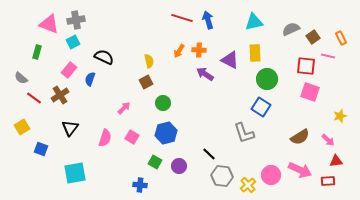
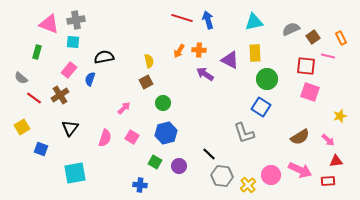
cyan square at (73, 42): rotated 32 degrees clockwise
black semicircle at (104, 57): rotated 36 degrees counterclockwise
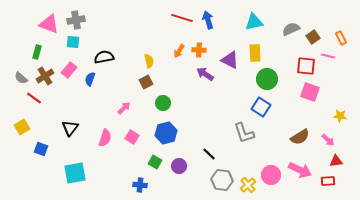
brown cross at (60, 95): moved 15 px left, 19 px up
yellow star at (340, 116): rotated 24 degrees clockwise
gray hexagon at (222, 176): moved 4 px down
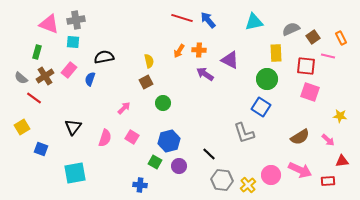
blue arrow at (208, 20): rotated 24 degrees counterclockwise
yellow rectangle at (255, 53): moved 21 px right
black triangle at (70, 128): moved 3 px right, 1 px up
blue hexagon at (166, 133): moved 3 px right, 8 px down
red triangle at (336, 161): moved 6 px right
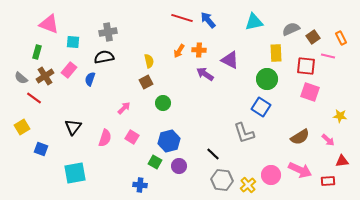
gray cross at (76, 20): moved 32 px right, 12 px down
black line at (209, 154): moved 4 px right
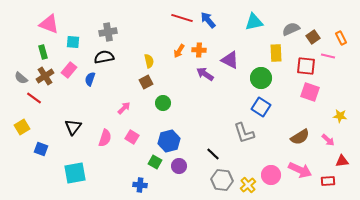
green rectangle at (37, 52): moved 6 px right; rotated 32 degrees counterclockwise
green circle at (267, 79): moved 6 px left, 1 px up
